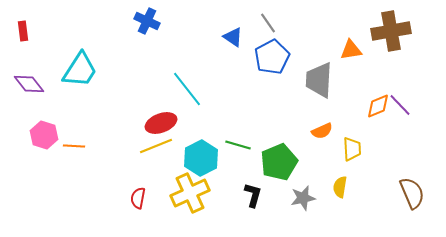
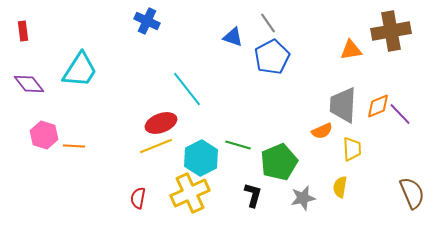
blue triangle: rotated 15 degrees counterclockwise
gray trapezoid: moved 24 px right, 25 px down
purple line: moved 9 px down
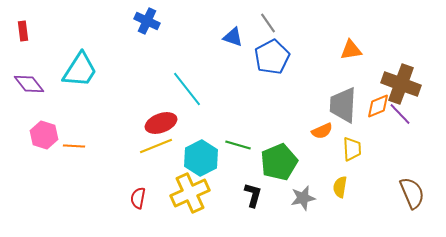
brown cross: moved 10 px right, 53 px down; rotated 30 degrees clockwise
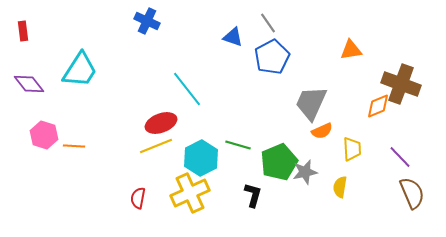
gray trapezoid: moved 32 px left, 2 px up; rotated 21 degrees clockwise
purple line: moved 43 px down
gray star: moved 2 px right, 26 px up
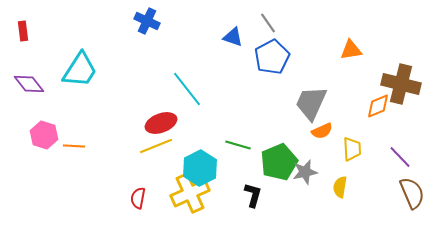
brown cross: rotated 6 degrees counterclockwise
cyan hexagon: moved 1 px left, 10 px down
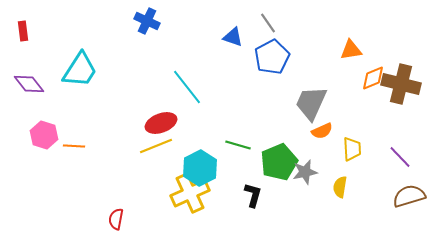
cyan line: moved 2 px up
orange diamond: moved 5 px left, 28 px up
brown semicircle: moved 3 px left, 3 px down; rotated 84 degrees counterclockwise
red semicircle: moved 22 px left, 21 px down
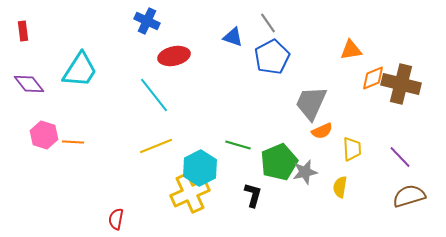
cyan line: moved 33 px left, 8 px down
red ellipse: moved 13 px right, 67 px up; rotated 8 degrees clockwise
orange line: moved 1 px left, 4 px up
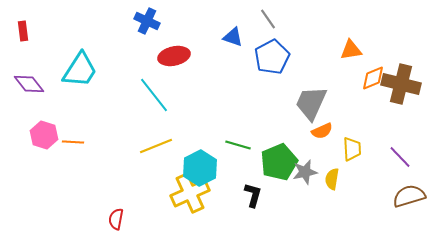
gray line: moved 4 px up
yellow semicircle: moved 8 px left, 8 px up
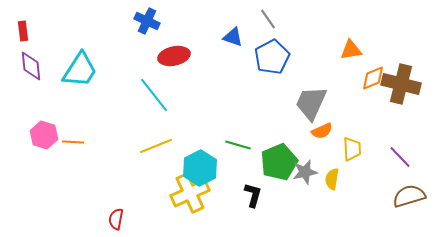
purple diamond: moved 2 px right, 18 px up; rotated 32 degrees clockwise
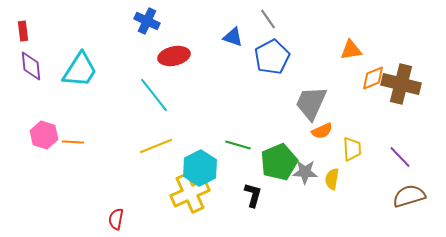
gray star: rotated 15 degrees clockwise
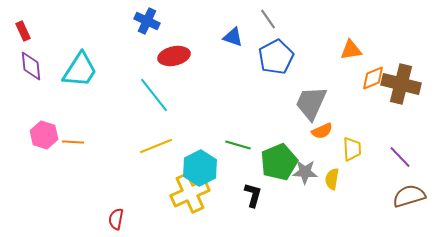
red rectangle: rotated 18 degrees counterclockwise
blue pentagon: moved 4 px right
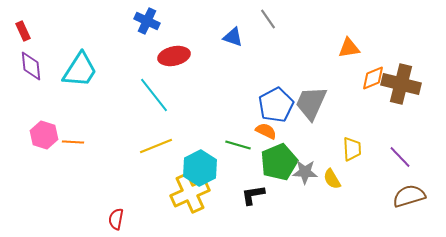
orange triangle: moved 2 px left, 2 px up
blue pentagon: moved 48 px down
orange semicircle: moved 56 px left; rotated 130 degrees counterclockwise
yellow semicircle: rotated 40 degrees counterclockwise
black L-shape: rotated 115 degrees counterclockwise
